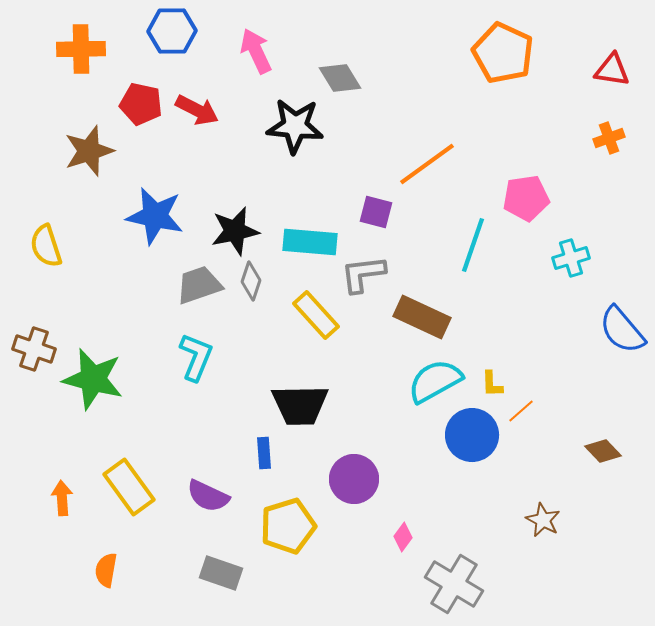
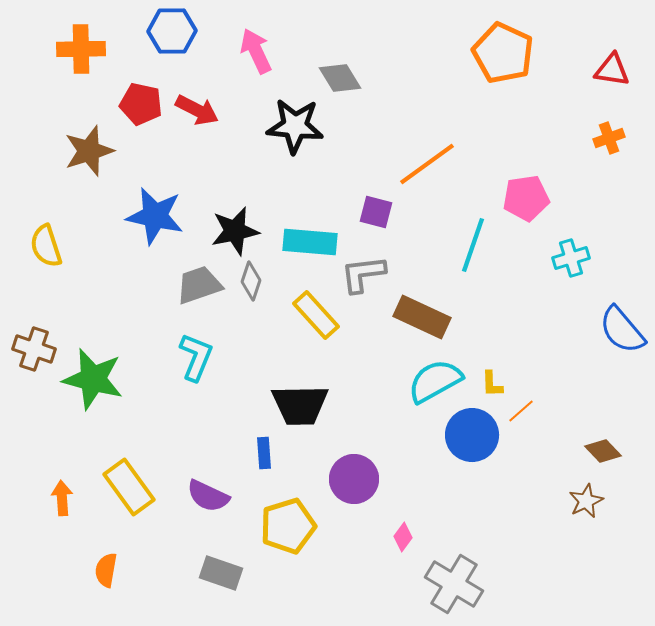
brown star at (543, 520): moved 43 px right, 19 px up; rotated 20 degrees clockwise
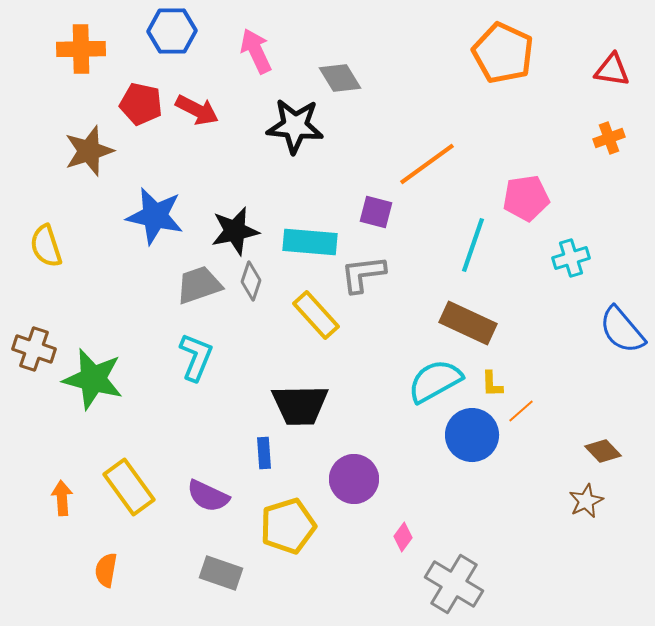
brown rectangle at (422, 317): moved 46 px right, 6 px down
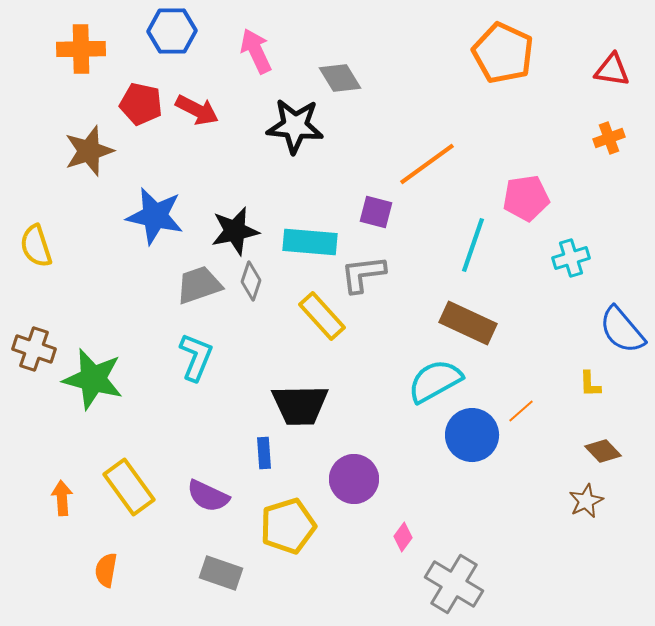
yellow semicircle at (46, 246): moved 10 px left
yellow rectangle at (316, 315): moved 6 px right, 1 px down
yellow L-shape at (492, 384): moved 98 px right
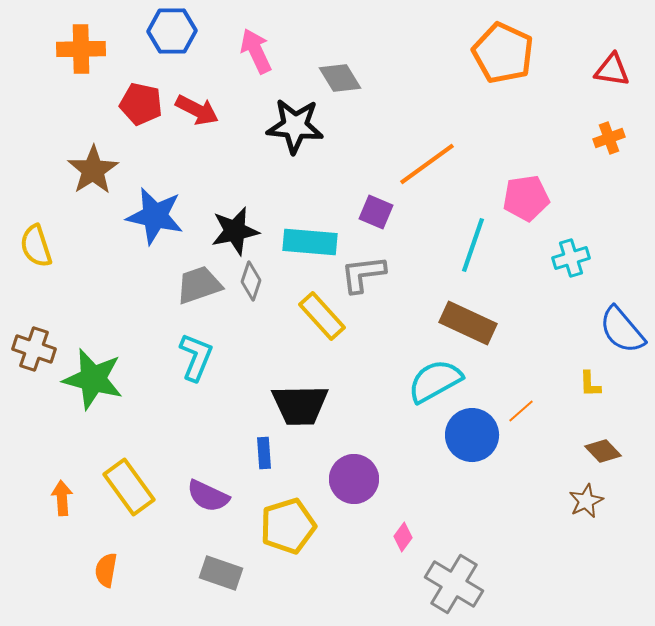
brown star at (89, 151): moved 4 px right, 19 px down; rotated 15 degrees counterclockwise
purple square at (376, 212): rotated 8 degrees clockwise
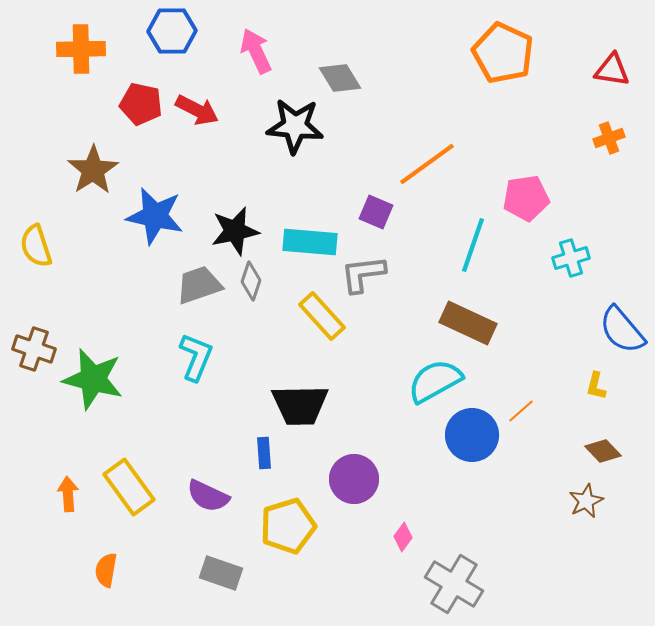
yellow L-shape at (590, 384): moved 6 px right, 2 px down; rotated 16 degrees clockwise
orange arrow at (62, 498): moved 6 px right, 4 px up
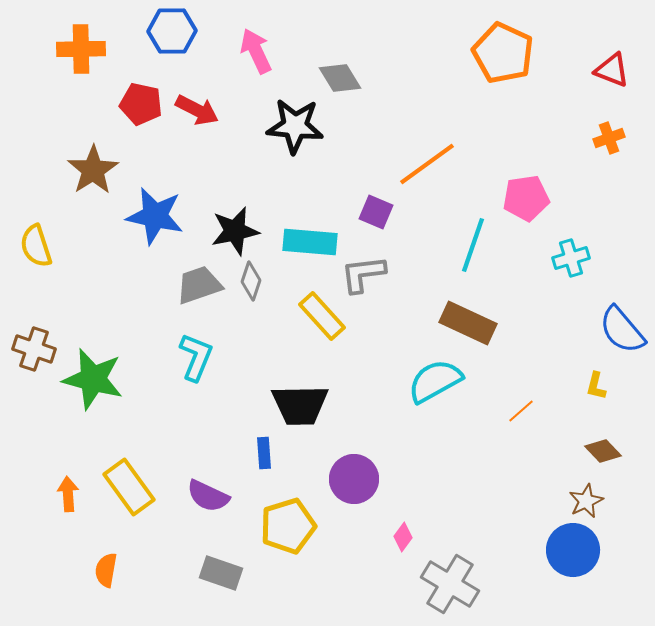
red triangle at (612, 70): rotated 12 degrees clockwise
blue circle at (472, 435): moved 101 px right, 115 px down
gray cross at (454, 584): moved 4 px left
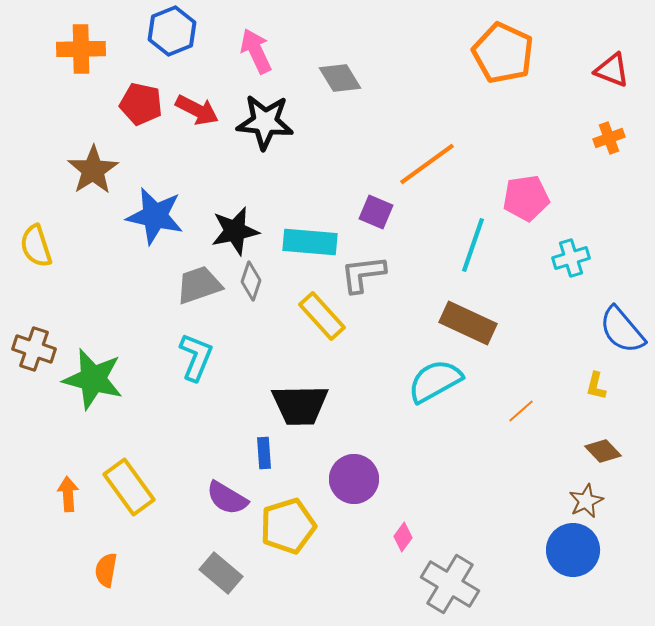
blue hexagon at (172, 31): rotated 21 degrees counterclockwise
black star at (295, 126): moved 30 px left, 4 px up
purple semicircle at (208, 496): moved 19 px right, 2 px down; rotated 6 degrees clockwise
gray rectangle at (221, 573): rotated 21 degrees clockwise
